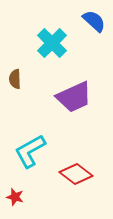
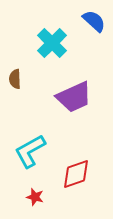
red diamond: rotated 56 degrees counterclockwise
red star: moved 20 px right
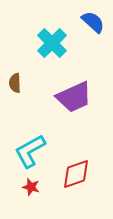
blue semicircle: moved 1 px left, 1 px down
brown semicircle: moved 4 px down
red star: moved 4 px left, 10 px up
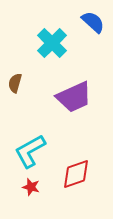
brown semicircle: rotated 18 degrees clockwise
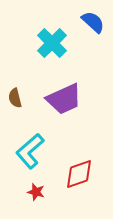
brown semicircle: moved 15 px down; rotated 30 degrees counterclockwise
purple trapezoid: moved 10 px left, 2 px down
cyan L-shape: rotated 12 degrees counterclockwise
red diamond: moved 3 px right
red star: moved 5 px right, 5 px down
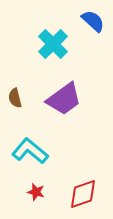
blue semicircle: moved 1 px up
cyan cross: moved 1 px right, 1 px down
purple trapezoid: rotated 12 degrees counterclockwise
cyan L-shape: rotated 81 degrees clockwise
red diamond: moved 4 px right, 20 px down
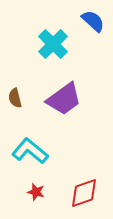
red diamond: moved 1 px right, 1 px up
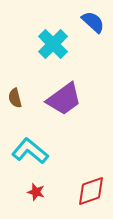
blue semicircle: moved 1 px down
red diamond: moved 7 px right, 2 px up
